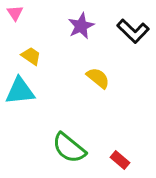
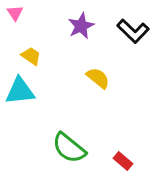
red rectangle: moved 3 px right, 1 px down
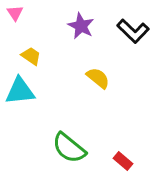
purple star: rotated 20 degrees counterclockwise
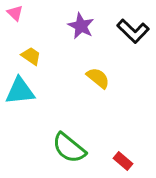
pink triangle: rotated 12 degrees counterclockwise
